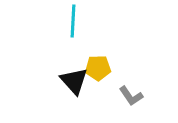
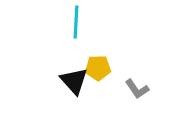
cyan line: moved 3 px right, 1 px down
gray L-shape: moved 6 px right, 7 px up
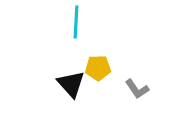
black triangle: moved 3 px left, 3 px down
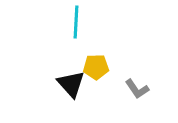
yellow pentagon: moved 2 px left, 1 px up
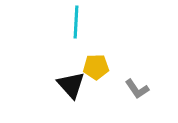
black triangle: moved 1 px down
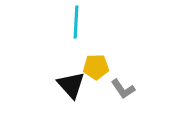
gray L-shape: moved 14 px left
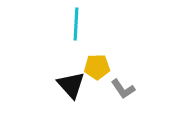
cyan line: moved 2 px down
yellow pentagon: moved 1 px right
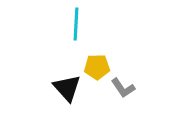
black triangle: moved 4 px left, 3 px down
gray L-shape: moved 1 px up
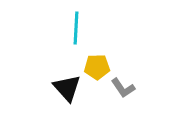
cyan line: moved 4 px down
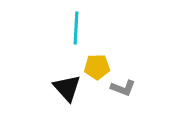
gray L-shape: rotated 35 degrees counterclockwise
